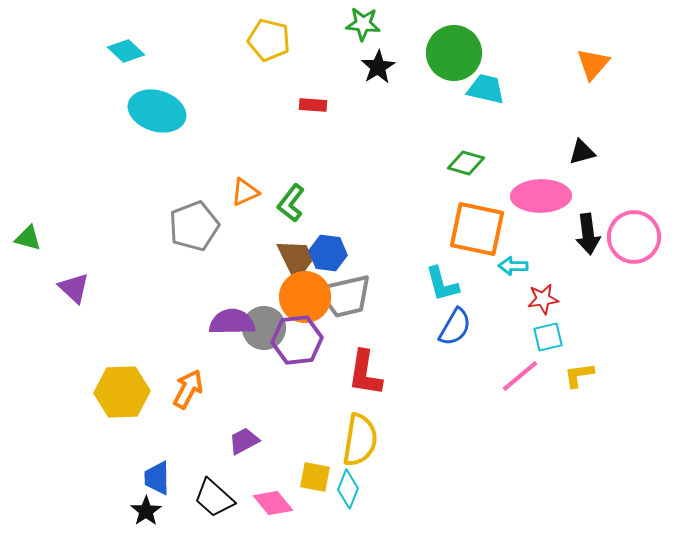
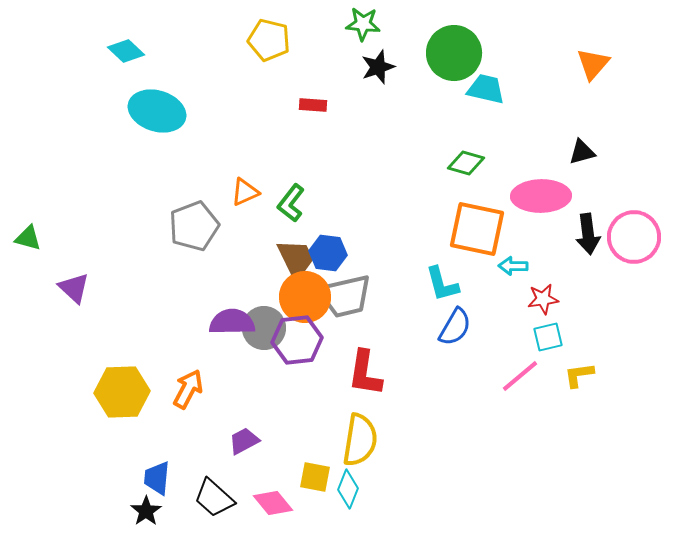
black star at (378, 67): rotated 12 degrees clockwise
blue trapezoid at (157, 478): rotated 6 degrees clockwise
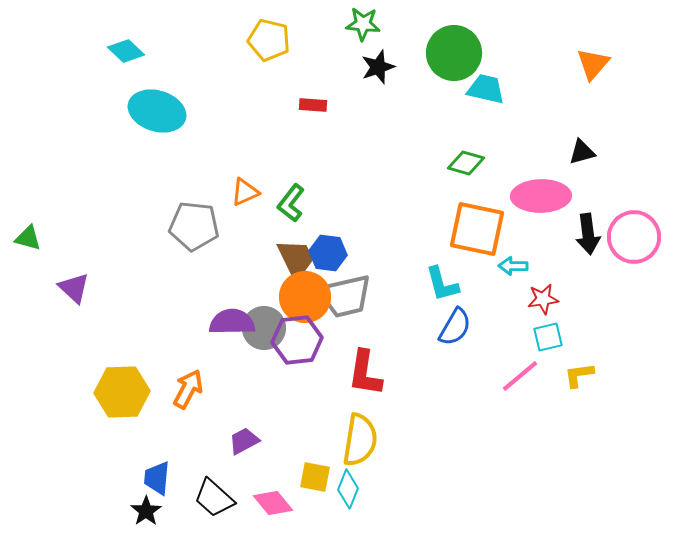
gray pentagon at (194, 226): rotated 27 degrees clockwise
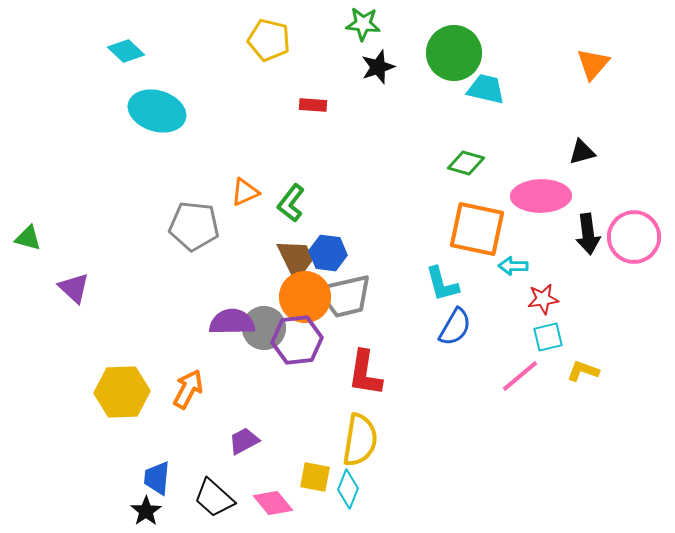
yellow L-shape at (579, 375): moved 4 px right, 4 px up; rotated 28 degrees clockwise
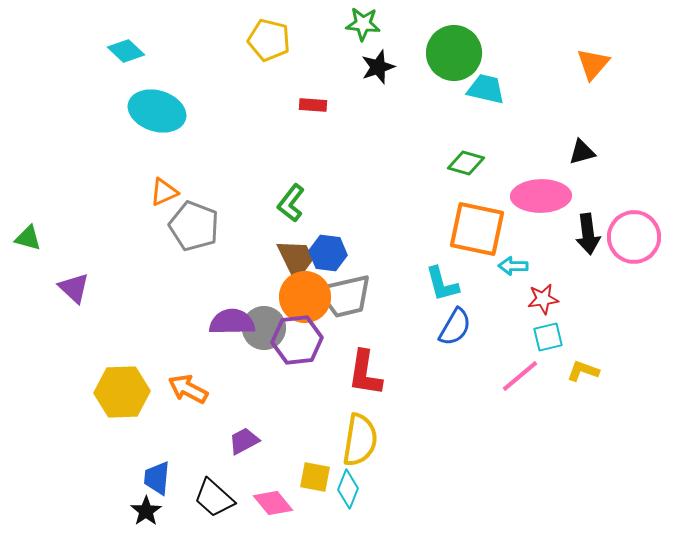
orange triangle at (245, 192): moved 81 px left
gray pentagon at (194, 226): rotated 15 degrees clockwise
orange arrow at (188, 389): rotated 90 degrees counterclockwise
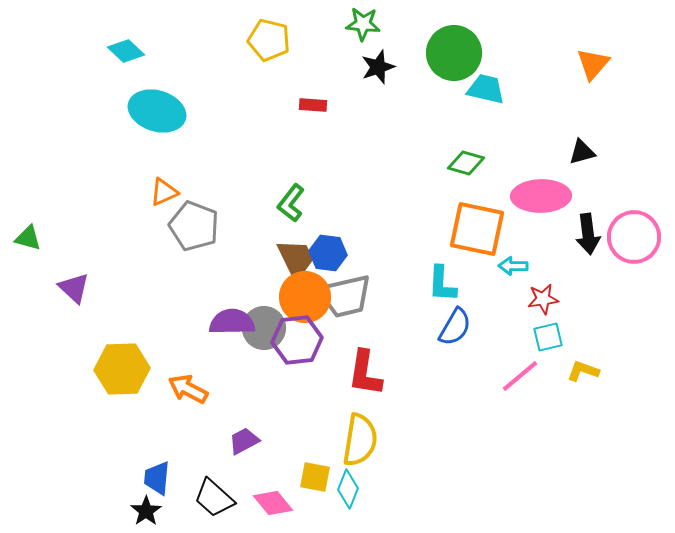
cyan L-shape at (442, 284): rotated 18 degrees clockwise
yellow hexagon at (122, 392): moved 23 px up
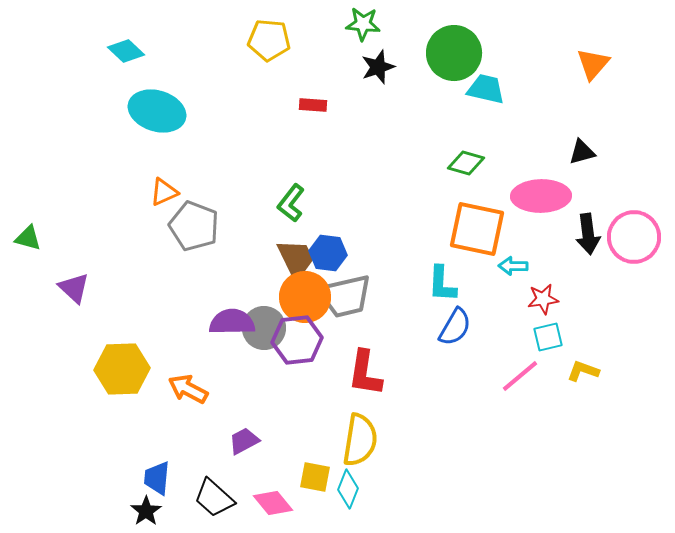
yellow pentagon at (269, 40): rotated 9 degrees counterclockwise
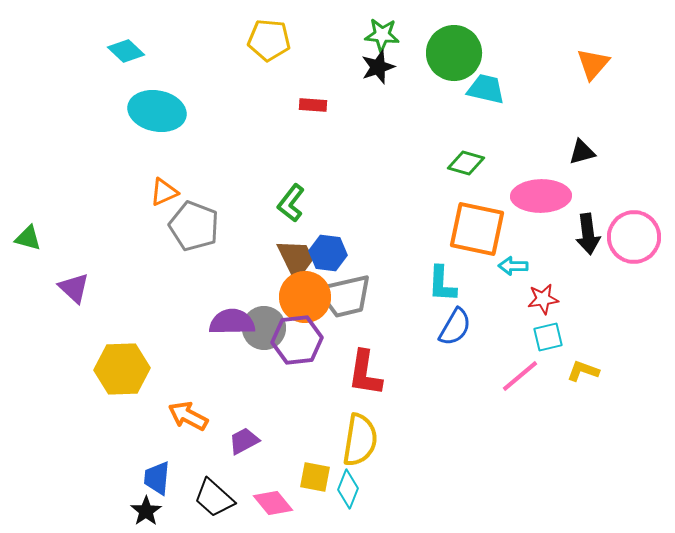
green star at (363, 24): moved 19 px right, 11 px down
cyan ellipse at (157, 111): rotated 6 degrees counterclockwise
orange arrow at (188, 389): moved 27 px down
